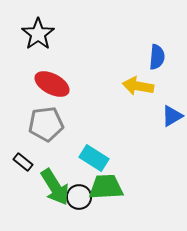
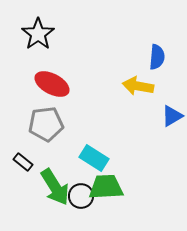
black circle: moved 2 px right, 1 px up
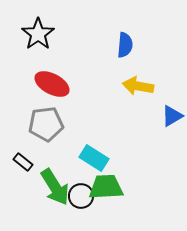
blue semicircle: moved 32 px left, 12 px up
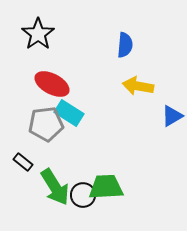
cyan rectangle: moved 25 px left, 45 px up
black circle: moved 2 px right, 1 px up
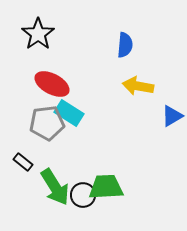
gray pentagon: moved 1 px right, 1 px up
